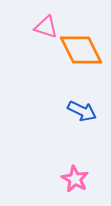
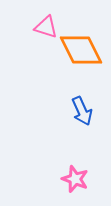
blue arrow: rotated 40 degrees clockwise
pink star: rotated 8 degrees counterclockwise
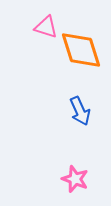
orange diamond: rotated 9 degrees clockwise
blue arrow: moved 2 px left
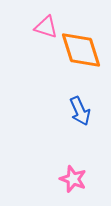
pink star: moved 2 px left
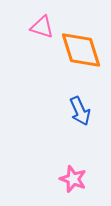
pink triangle: moved 4 px left
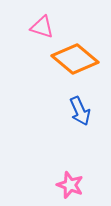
orange diamond: moved 6 px left, 9 px down; rotated 33 degrees counterclockwise
pink star: moved 3 px left, 6 px down
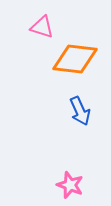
orange diamond: rotated 33 degrees counterclockwise
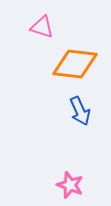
orange diamond: moved 5 px down
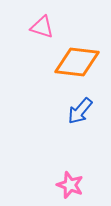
orange diamond: moved 2 px right, 2 px up
blue arrow: rotated 64 degrees clockwise
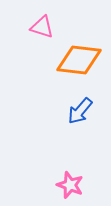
orange diamond: moved 2 px right, 2 px up
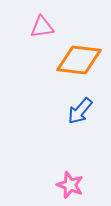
pink triangle: rotated 25 degrees counterclockwise
